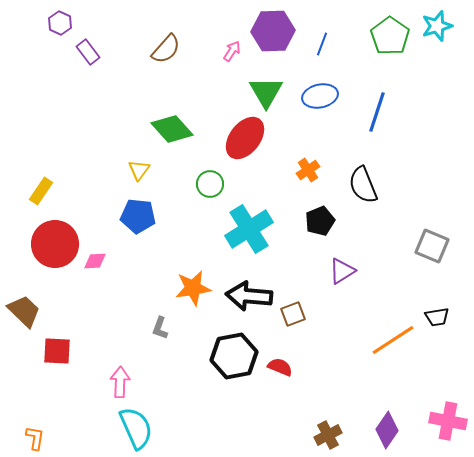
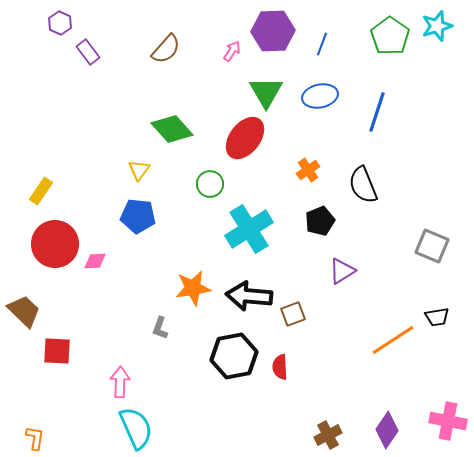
red semicircle at (280, 367): rotated 115 degrees counterclockwise
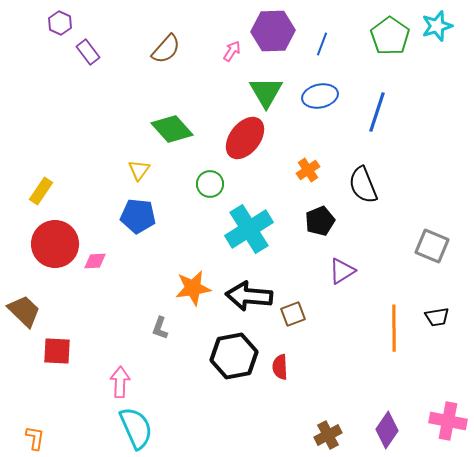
orange line at (393, 340): moved 1 px right, 12 px up; rotated 57 degrees counterclockwise
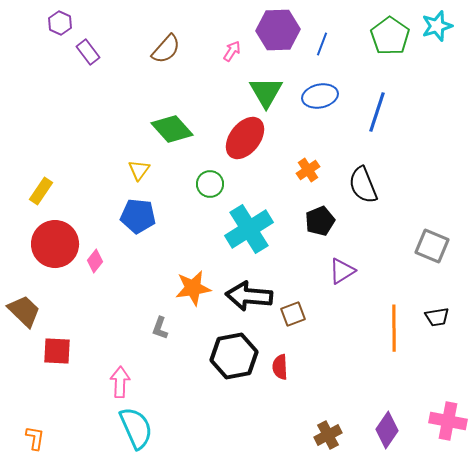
purple hexagon at (273, 31): moved 5 px right, 1 px up
pink diamond at (95, 261): rotated 50 degrees counterclockwise
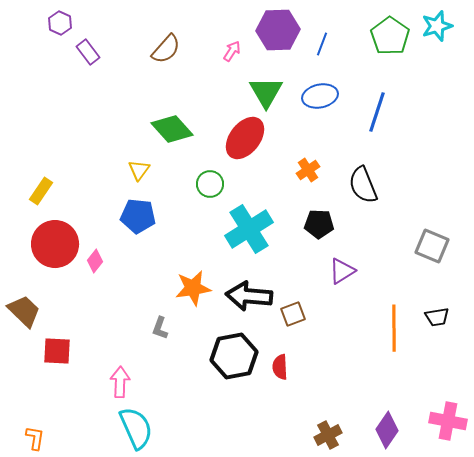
black pentagon at (320, 221): moved 1 px left, 3 px down; rotated 24 degrees clockwise
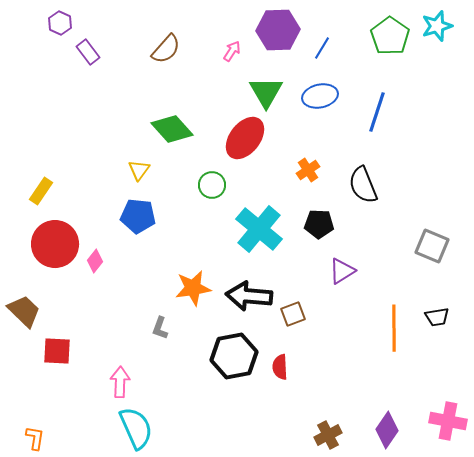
blue line at (322, 44): moved 4 px down; rotated 10 degrees clockwise
green circle at (210, 184): moved 2 px right, 1 px down
cyan cross at (249, 229): moved 10 px right; rotated 18 degrees counterclockwise
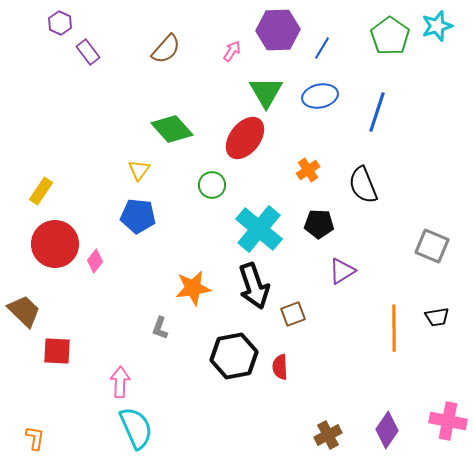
black arrow at (249, 296): moved 5 px right, 10 px up; rotated 114 degrees counterclockwise
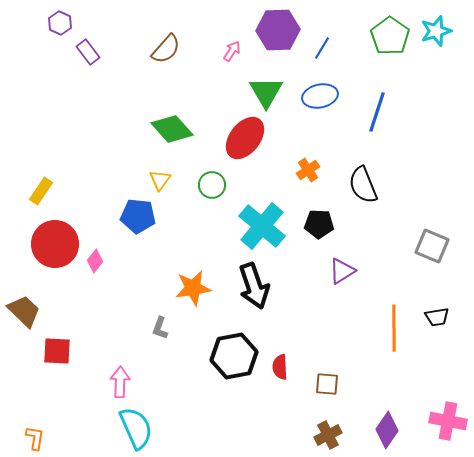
cyan star at (437, 26): moved 1 px left, 5 px down
yellow triangle at (139, 170): moved 21 px right, 10 px down
cyan cross at (259, 229): moved 3 px right, 3 px up
brown square at (293, 314): moved 34 px right, 70 px down; rotated 25 degrees clockwise
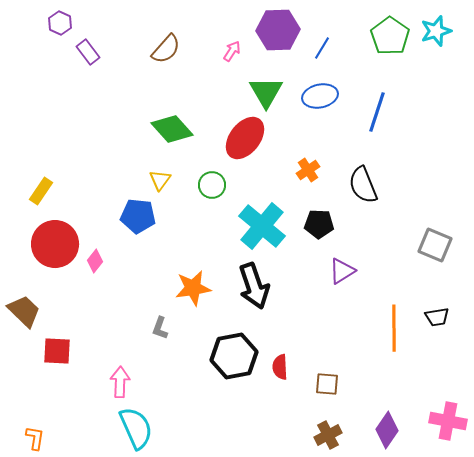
gray square at (432, 246): moved 3 px right, 1 px up
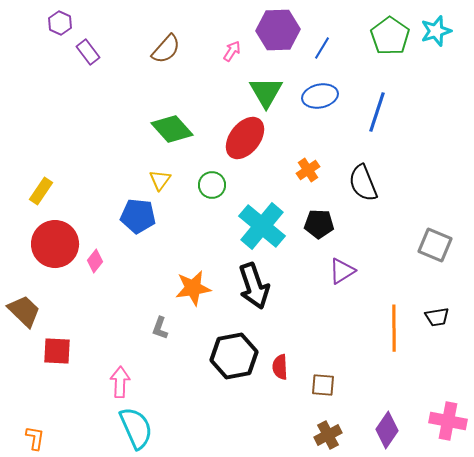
black semicircle at (363, 185): moved 2 px up
brown square at (327, 384): moved 4 px left, 1 px down
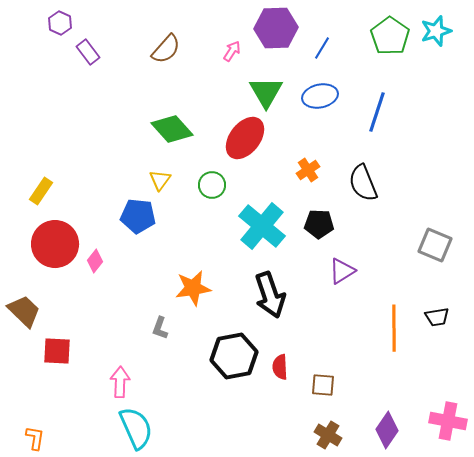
purple hexagon at (278, 30): moved 2 px left, 2 px up
black arrow at (254, 286): moved 16 px right, 9 px down
brown cross at (328, 435): rotated 32 degrees counterclockwise
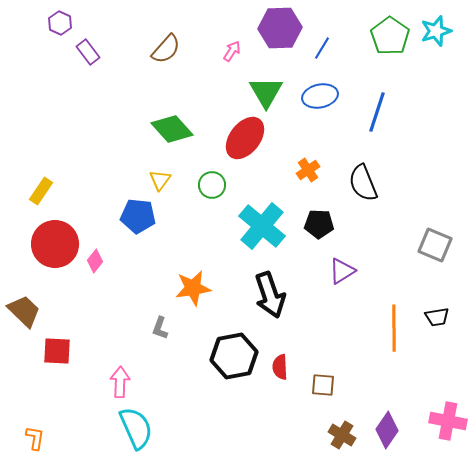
purple hexagon at (276, 28): moved 4 px right
brown cross at (328, 435): moved 14 px right
